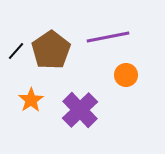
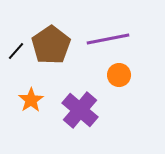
purple line: moved 2 px down
brown pentagon: moved 5 px up
orange circle: moved 7 px left
purple cross: rotated 6 degrees counterclockwise
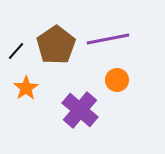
brown pentagon: moved 5 px right
orange circle: moved 2 px left, 5 px down
orange star: moved 5 px left, 12 px up
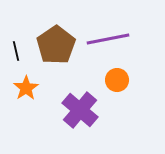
black line: rotated 54 degrees counterclockwise
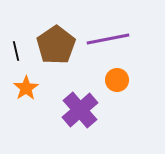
purple cross: rotated 9 degrees clockwise
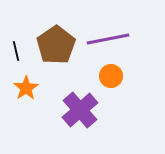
orange circle: moved 6 px left, 4 px up
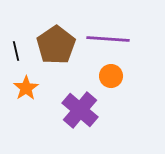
purple line: rotated 15 degrees clockwise
purple cross: rotated 9 degrees counterclockwise
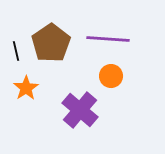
brown pentagon: moved 5 px left, 2 px up
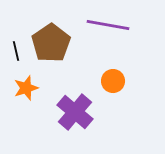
purple line: moved 14 px up; rotated 6 degrees clockwise
orange circle: moved 2 px right, 5 px down
orange star: rotated 15 degrees clockwise
purple cross: moved 5 px left, 2 px down
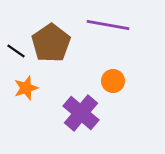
black line: rotated 42 degrees counterclockwise
purple cross: moved 6 px right, 1 px down
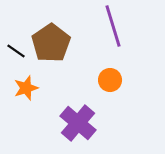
purple line: moved 5 px right, 1 px down; rotated 63 degrees clockwise
orange circle: moved 3 px left, 1 px up
purple cross: moved 3 px left, 10 px down
